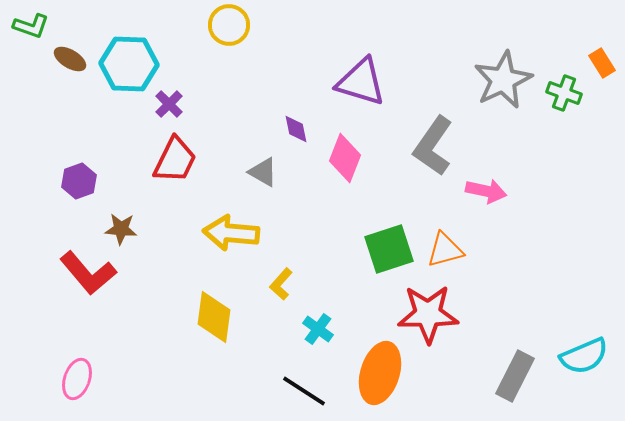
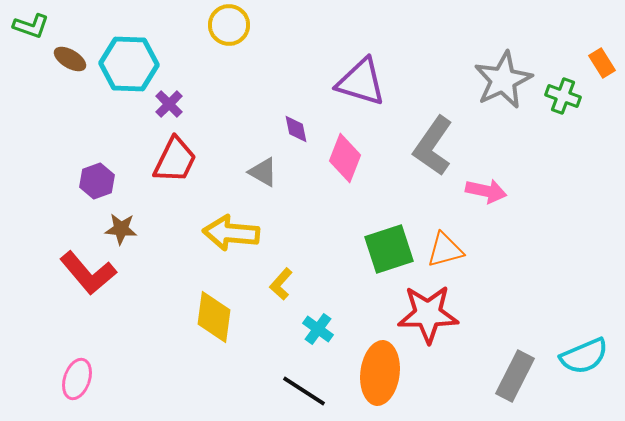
green cross: moved 1 px left, 3 px down
purple hexagon: moved 18 px right
orange ellipse: rotated 10 degrees counterclockwise
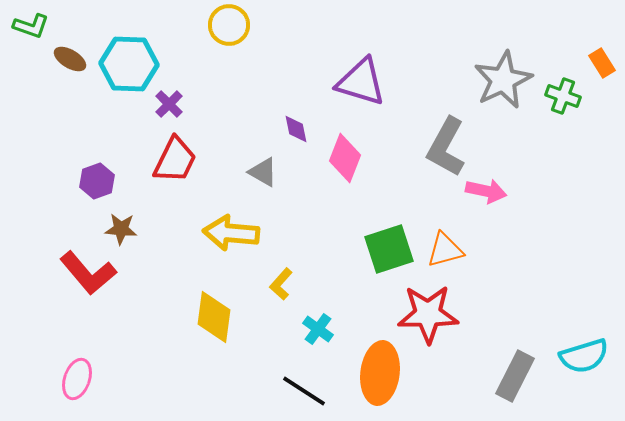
gray L-shape: moved 13 px right, 1 px down; rotated 6 degrees counterclockwise
cyan semicircle: rotated 6 degrees clockwise
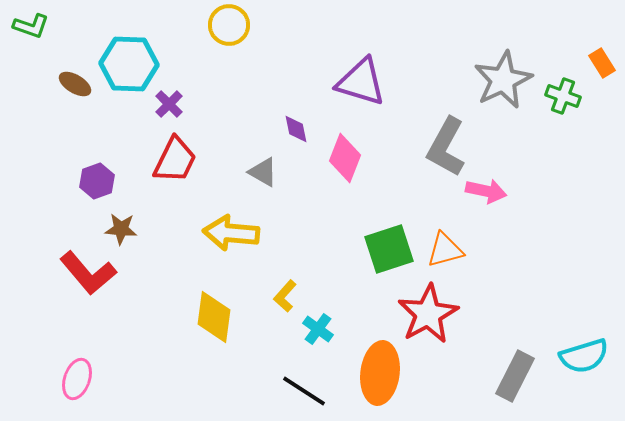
brown ellipse: moved 5 px right, 25 px down
yellow L-shape: moved 4 px right, 12 px down
red star: rotated 28 degrees counterclockwise
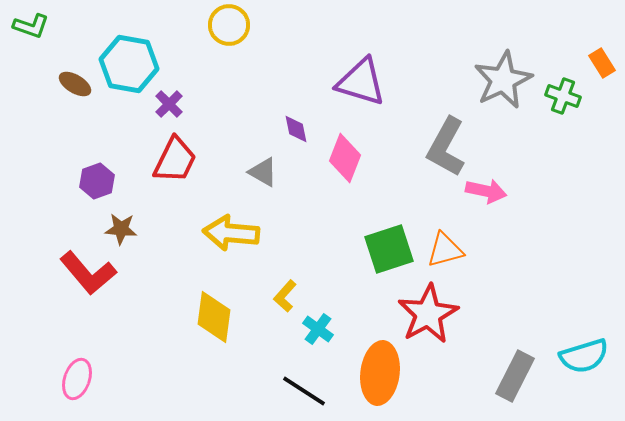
cyan hexagon: rotated 8 degrees clockwise
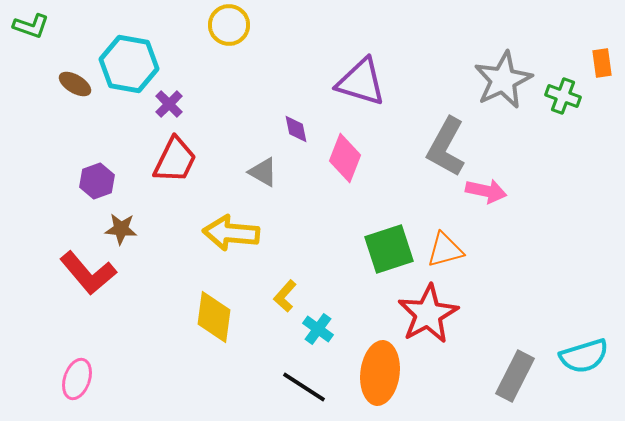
orange rectangle: rotated 24 degrees clockwise
black line: moved 4 px up
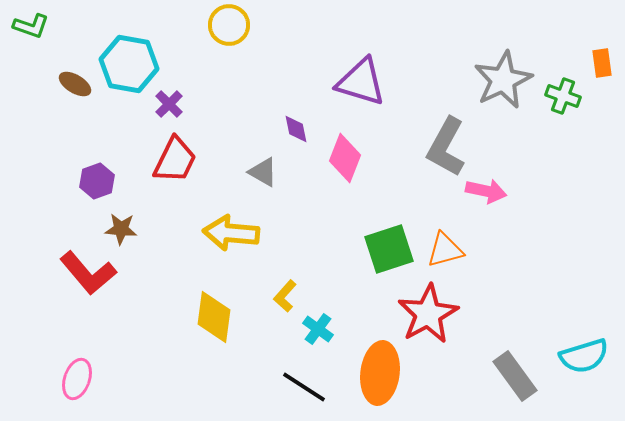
gray rectangle: rotated 63 degrees counterclockwise
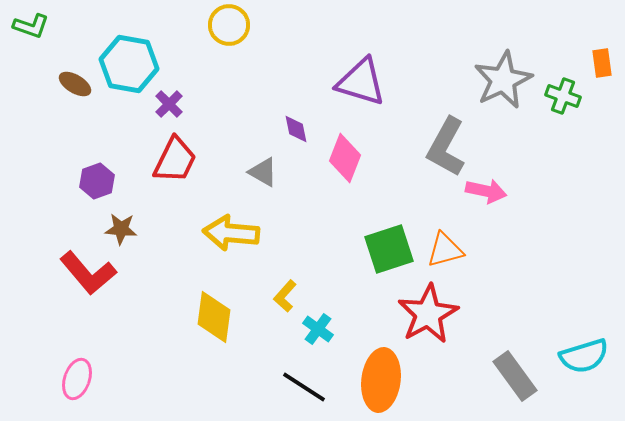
orange ellipse: moved 1 px right, 7 px down
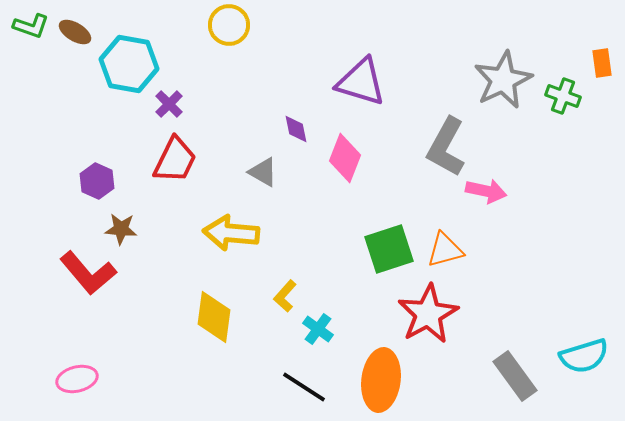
brown ellipse: moved 52 px up
purple hexagon: rotated 16 degrees counterclockwise
pink ellipse: rotated 57 degrees clockwise
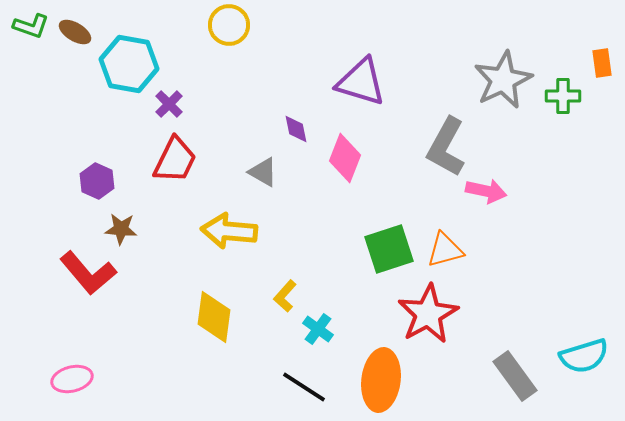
green cross: rotated 20 degrees counterclockwise
yellow arrow: moved 2 px left, 2 px up
pink ellipse: moved 5 px left
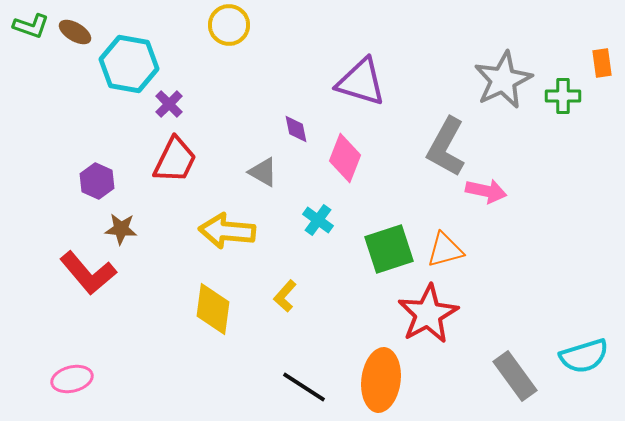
yellow arrow: moved 2 px left
yellow diamond: moved 1 px left, 8 px up
cyan cross: moved 109 px up
